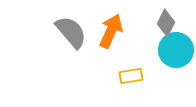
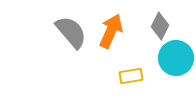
gray diamond: moved 6 px left, 3 px down
cyan circle: moved 8 px down
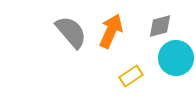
gray diamond: rotated 48 degrees clockwise
yellow rectangle: rotated 25 degrees counterclockwise
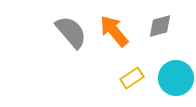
orange arrow: moved 3 px right; rotated 64 degrees counterclockwise
cyan circle: moved 20 px down
yellow rectangle: moved 1 px right, 2 px down
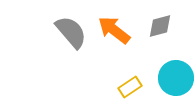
orange arrow: moved 1 px up; rotated 12 degrees counterclockwise
yellow rectangle: moved 2 px left, 9 px down
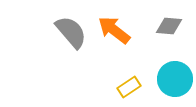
gray diamond: moved 9 px right; rotated 20 degrees clockwise
cyan circle: moved 1 px left, 1 px down
yellow rectangle: moved 1 px left
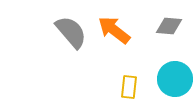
yellow rectangle: rotated 50 degrees counterclockwise
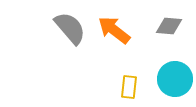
gray semicircle: moved 1 px left, 4 px up
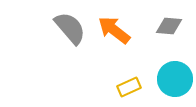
yellow rectangle: rotated 60 degrees clockwise
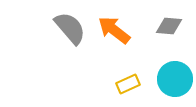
yellow rectangle: moved 1 px left, 3 px up
